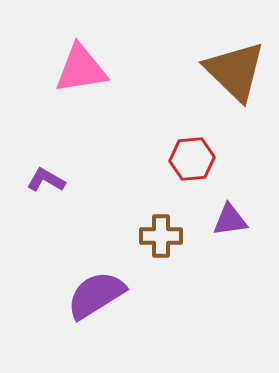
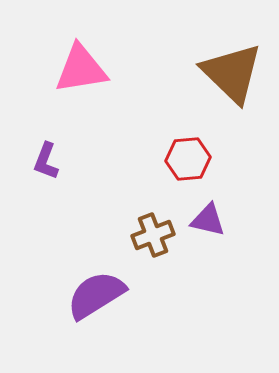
brown triangle: moved 3 px left, 2 px down
red hexagon: moved 4 px left
purple L-shape: moved 19 px up; rotated 99 degrees counterclockwise
purple triangle: moved 22 px left; rotated 21 degrees clockwise
brown cross: moved 8 px left, 1 px up; rotated 21 degrees counterclockwise
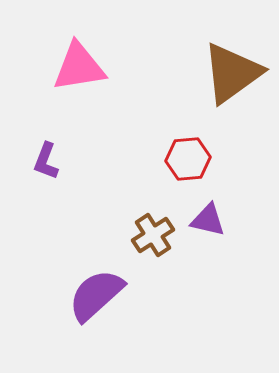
pink triangle: moved 2 px left, 2 px up
brown triangle: rotated 40 degrees clockwise
brown cross: rotated 12 degrees counterclockwise
purple semicircle: rotated 10 degrees counterclockwise
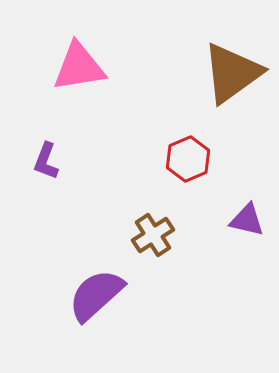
red hexagon: rotated 18 degrees counterclockwise
purple triangle: moved 39 px right
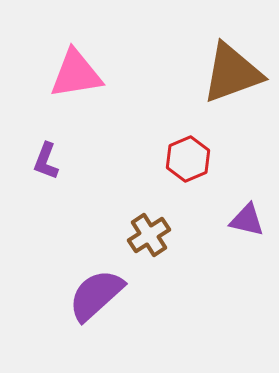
pink triangle: moved 3 px left, 7 px down
brown triangle: rotated 16 degrees clockwise
brown cross: moved 4 px left
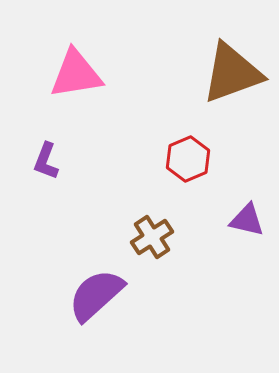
brown cross: moved 3 px right, 2 px down
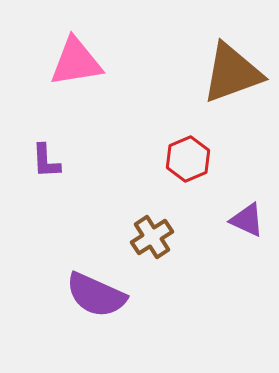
pink triangle: moved 12 px up
purple L-shape: rotated 24 degrees counterclockwise
purple triangle: rotated 12 degrees clockwise
purple semicircle: rotated 114 degrees counterclockwise
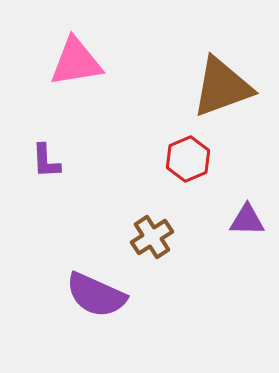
brown triangle: moved 10 px left, 14 px down
purple triangle: rotated 24 degrees counterclockwise
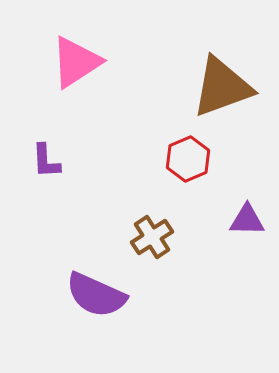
pink triangle: rotated 24 degrees counterclockwise
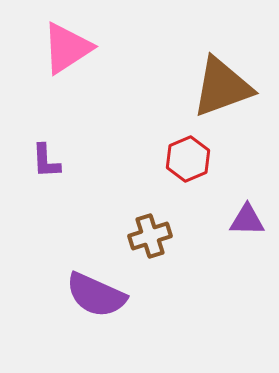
pink triangle: moved 9 px left, 14 px up
brown cross: moved 2 px left, 1 px up; rotated 15 degrees clockwise
